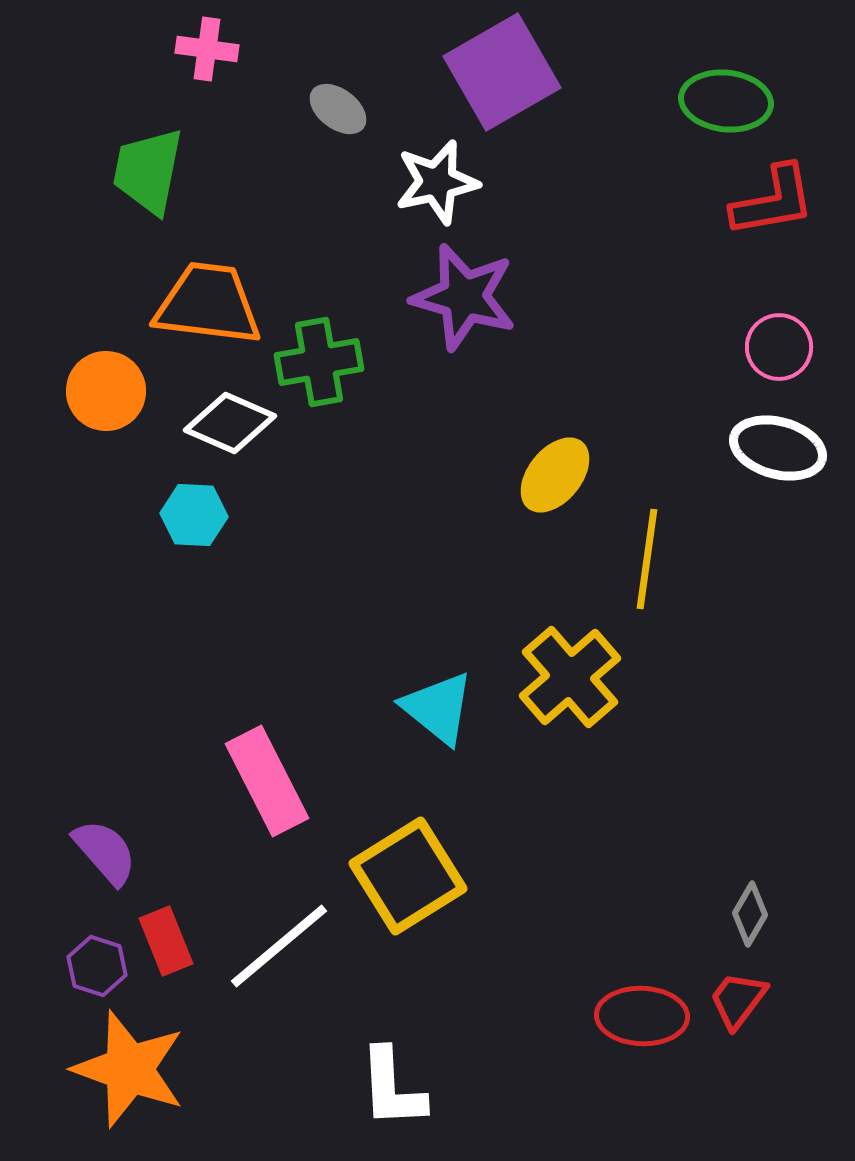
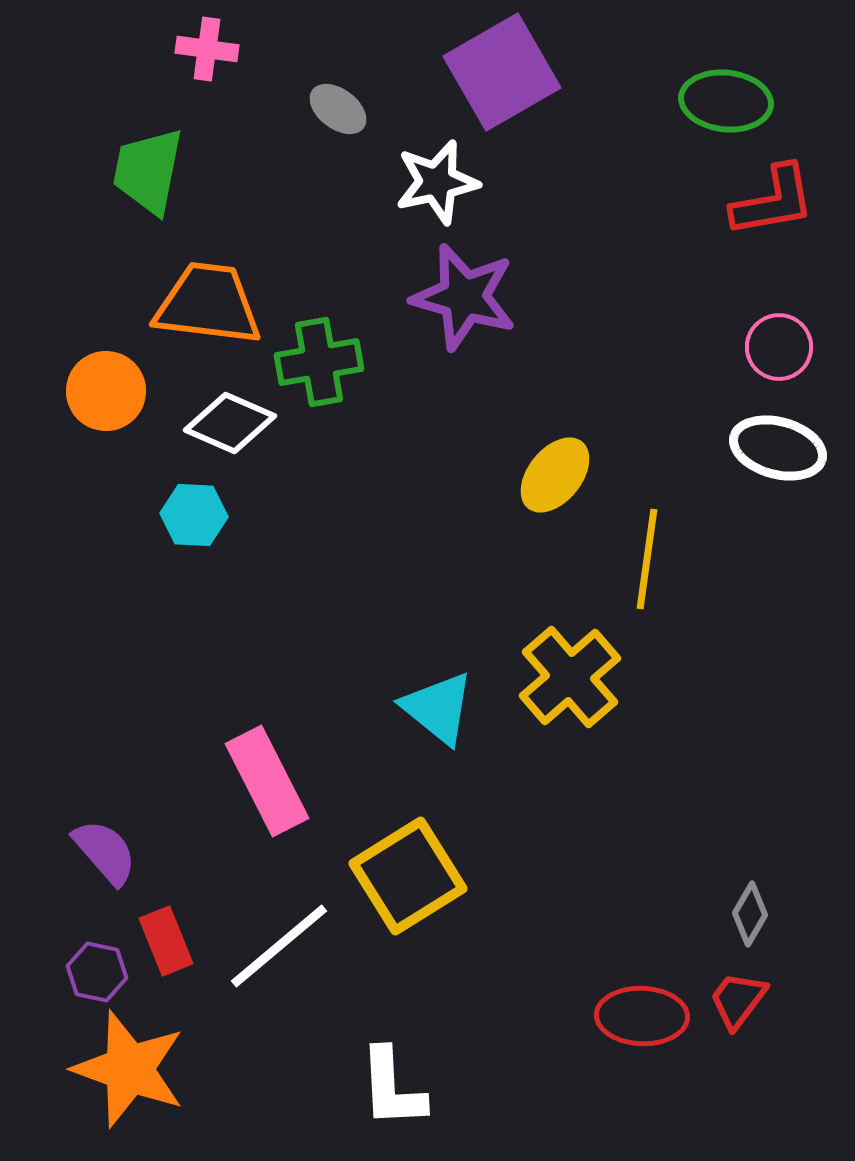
purple hexagon: moved 6 px down; rotated 6 degrees counterclockwise
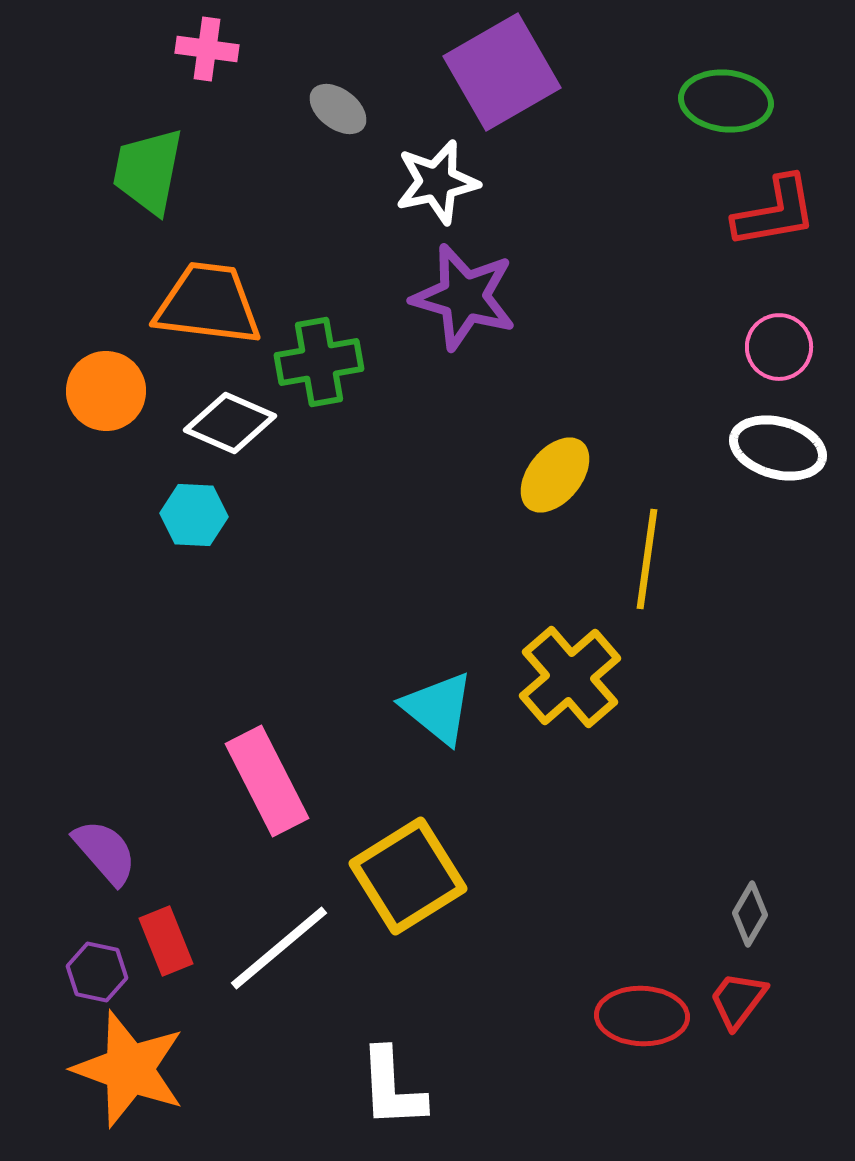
red L-shape: moved 2 px right, 11 px down
white line: moved 2 px down
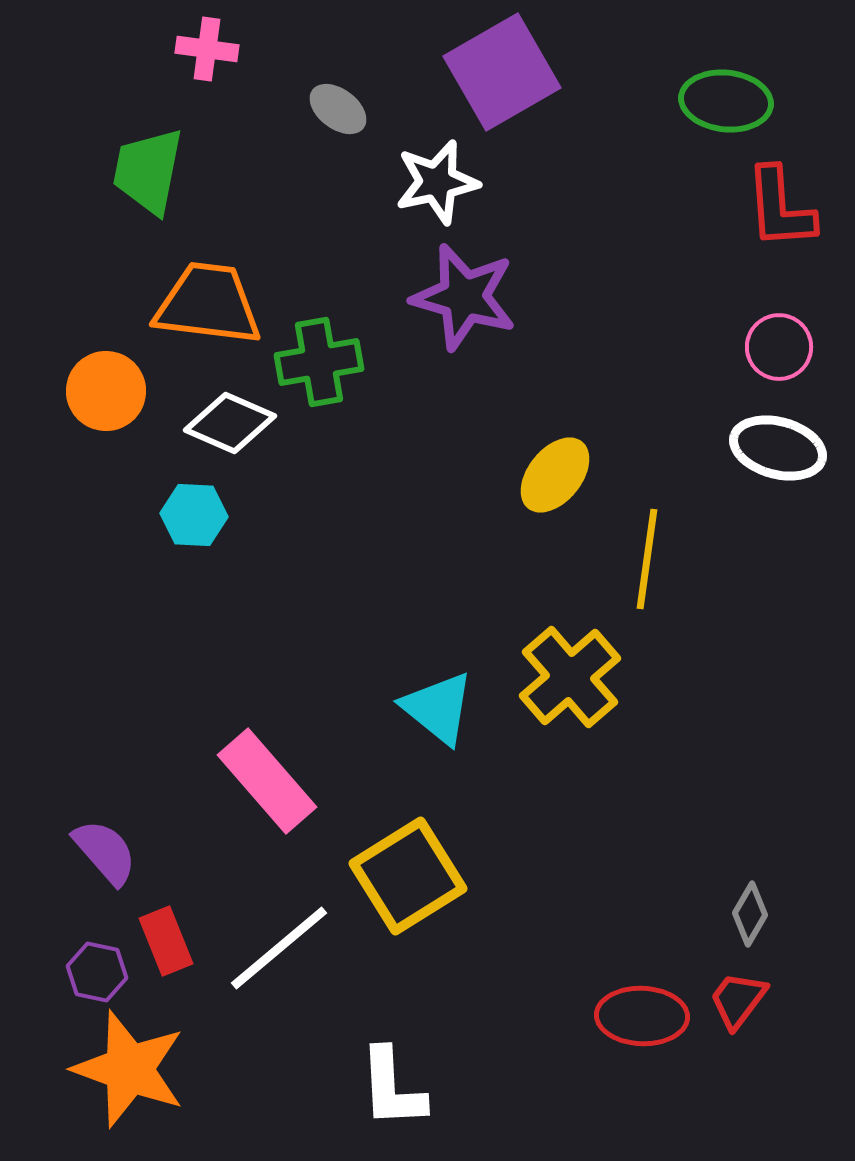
red L-shape: moved 5 px right, 4 px up; rotated 96 degrees clockwise
pink rectangle: rotated 14 degrees counterclockwise
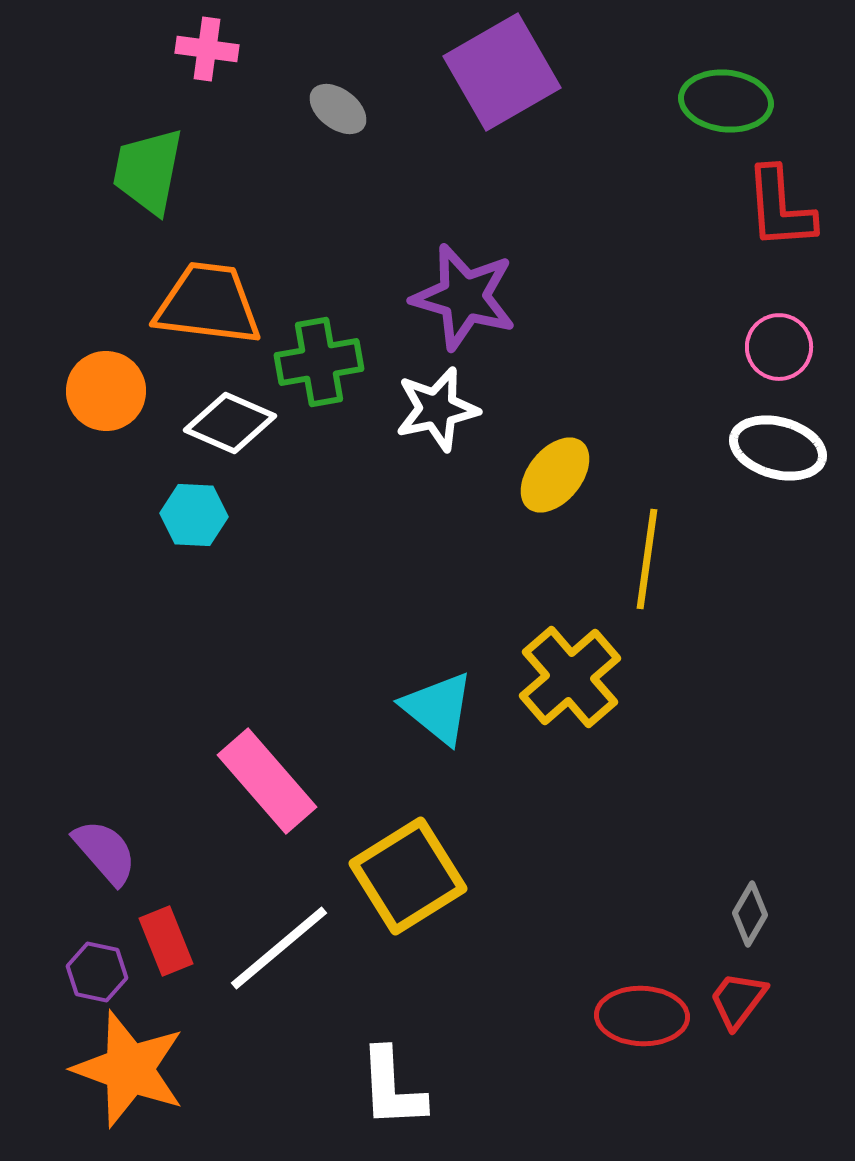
white star: moved 227 px down
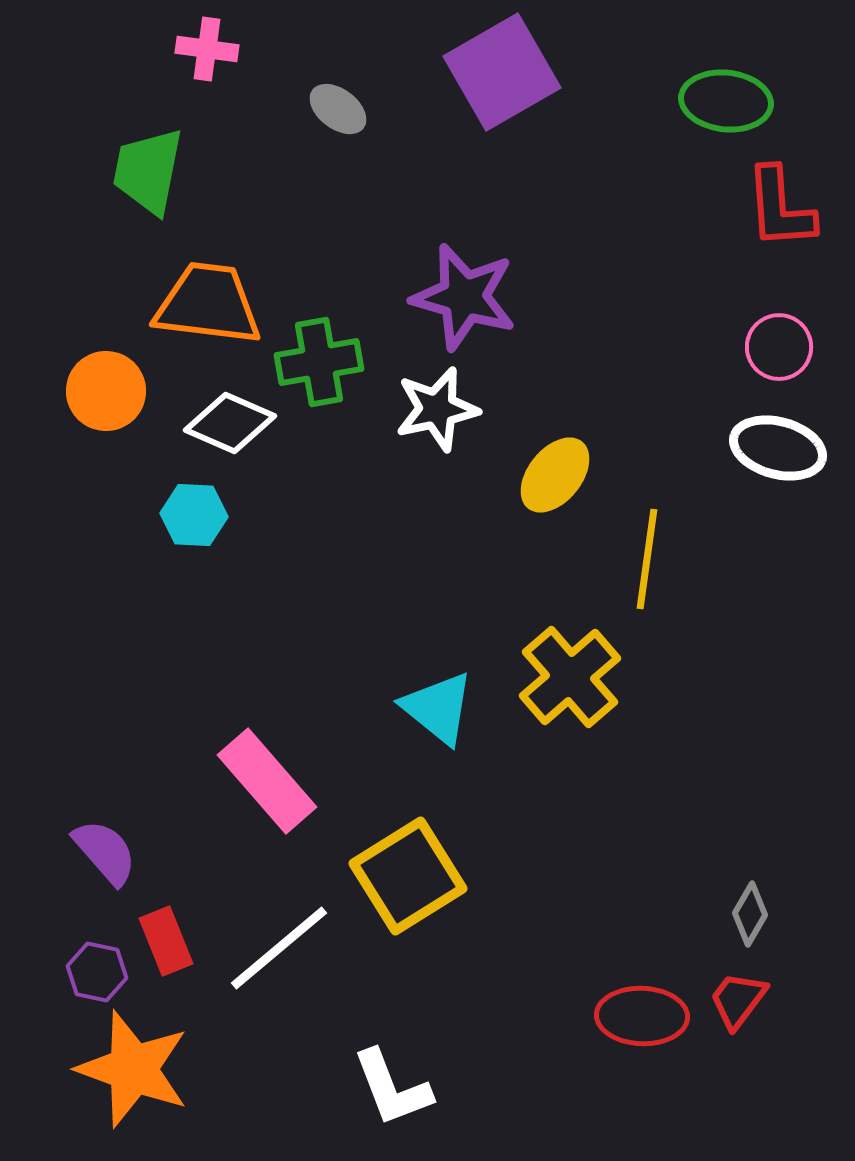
orange star: moved 4 px right
white L-shape: rotated 18 degrees counterclockwise
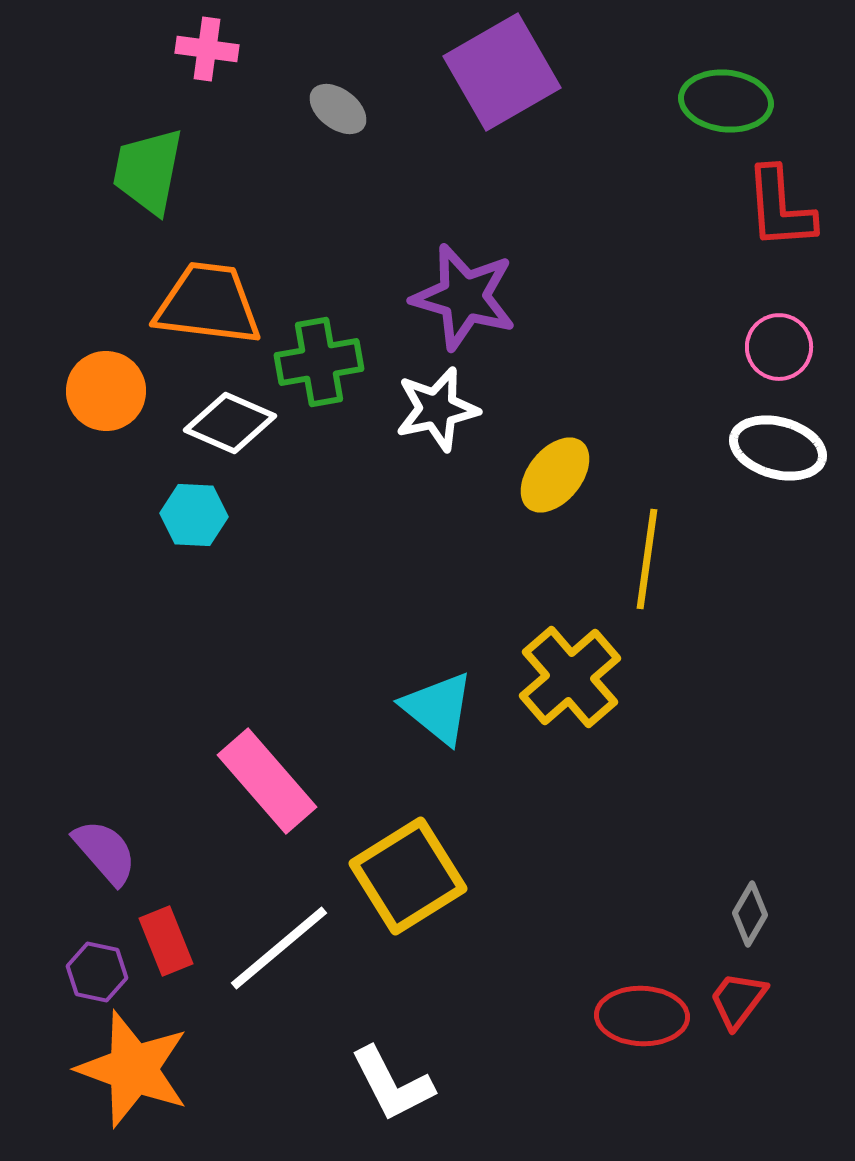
white L-shape: moved 4 px up; rotated 6 degrees counterclockwise
